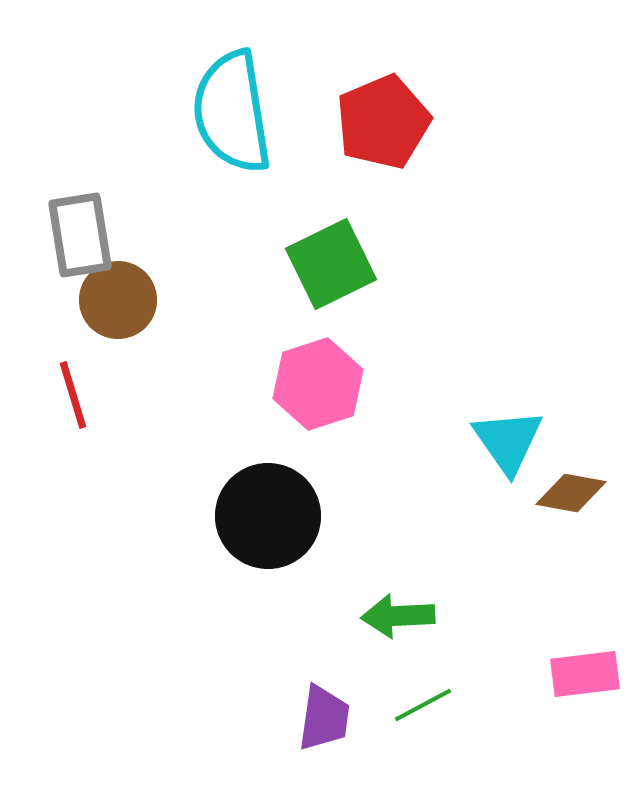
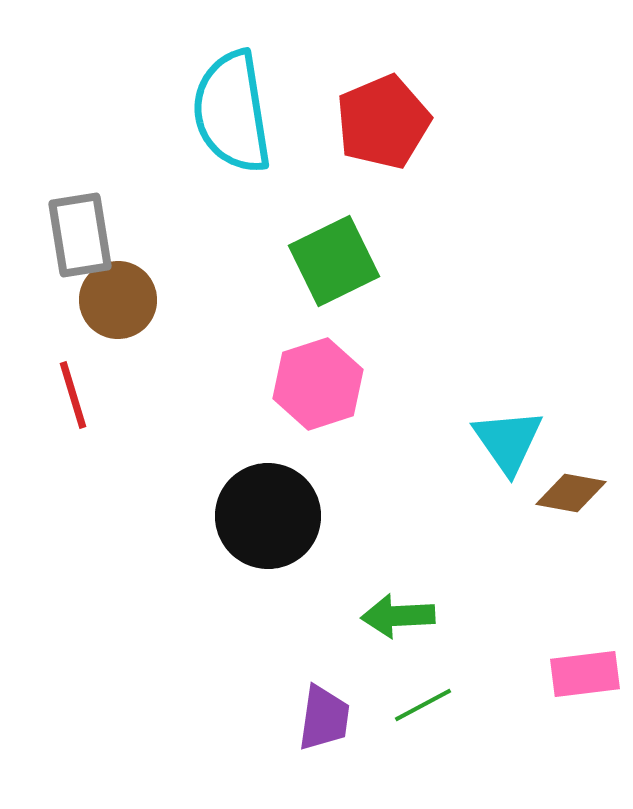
green square: moved 3 px right, 3 px up
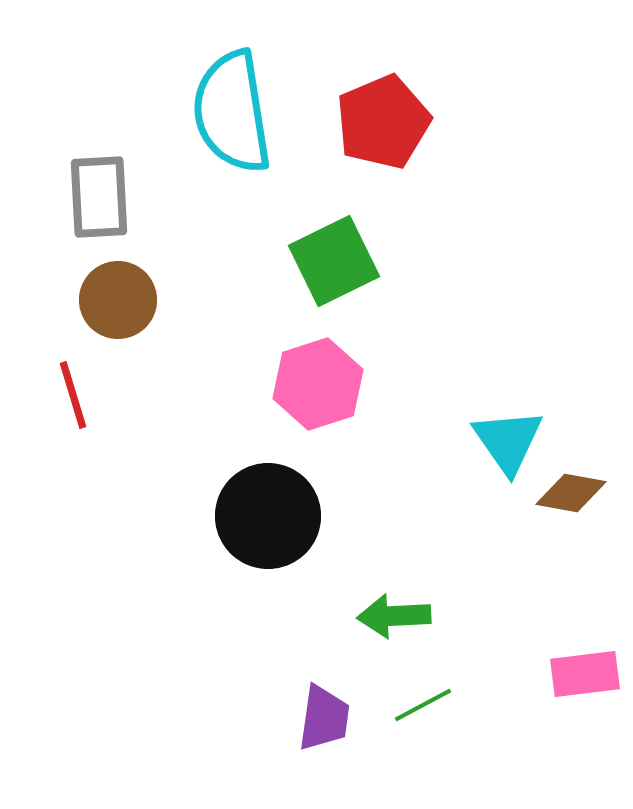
gray rectangle: moved 19 px right, 38 px up; rotated 6 degrees clockwise
green arrow: moved 4 px left
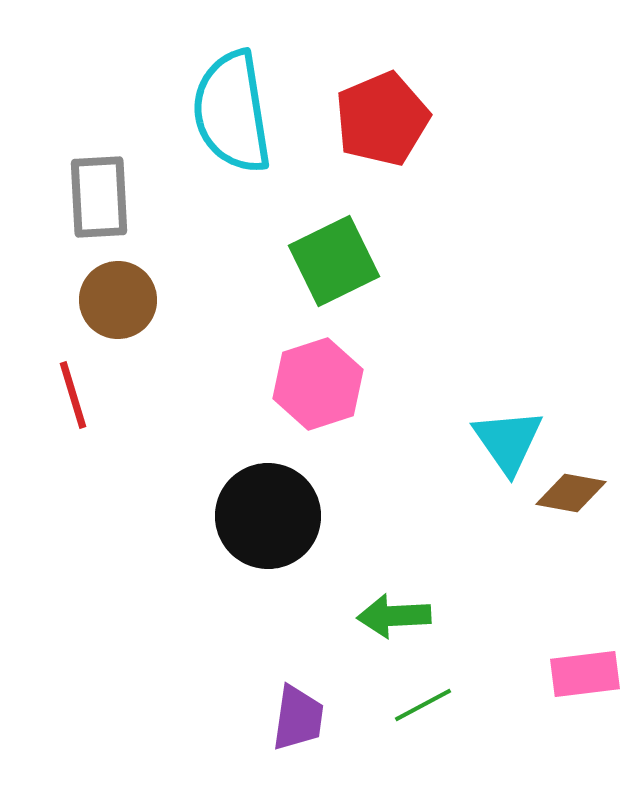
red pentagon: moved 1 px left, 3 px up
purple trapezoid: moved 26 px left
